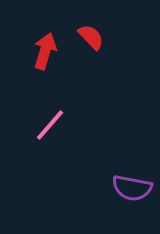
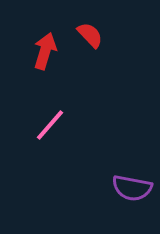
red semicircle: moved 1 px left, 2 px up
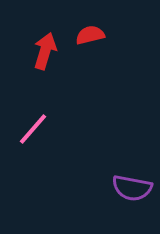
red semicircle: rotated 60 degrees counterclockwise
pink line: moved 17 px left, 4 px down
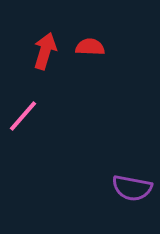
red semicircle: moved 12 px down; rotated 16 degrees clockwise
pink line: moved 10 px left, 13 px up
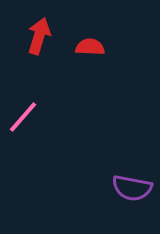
red arrow: moved 6 px left, 15 px up
pink line: moved 1 px down
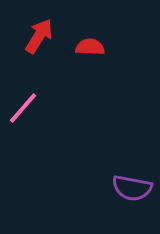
red arrow: rotated 15 degrees clockwise
pink line: moved 9 px up
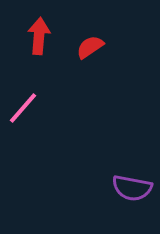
red arrow: rotated 27 degrees counterclockwise
red semicircle: rotated 36 degrees counterclockwise
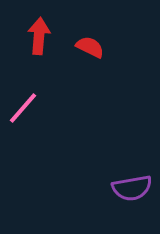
red semicircle: rotated 60 degrees clockwise
purple semicircle: rotated 21 degrees counterclockwise
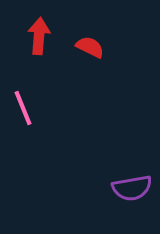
pink line: rotated 63 degrees counterclockwise
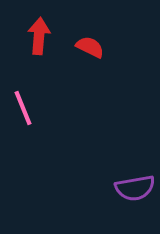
purple semicircle: moved 3 px right
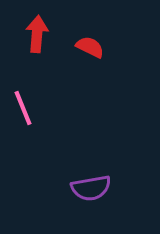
red arrow: moved 2 px left, 2 px up
purple semicircle: moved 44 px left
